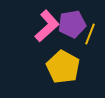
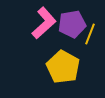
pink L-shape: moved 3 px left, 3 px up
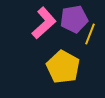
purple pentagon: moved 2 px right, 5 px up
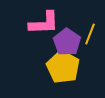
purple pentagon: moved 7 px left, 23 px down; rotated 28 degrees counterclockwise
pink L-shape: rotated 40 degrees clockwise
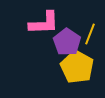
yellow pentagon: moved 14 px right
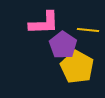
yellow line: moved 2 px left, 4 px up; rotated 75 degrees clockwise
purple pentagon: moved 4 px left, 3 px down
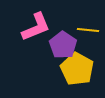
pink L-shape: moved 8 px left, 4 px down; rotated 20 degrees counterclockwise
yellow pentagon: moved 2 px down
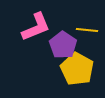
yellow line: moved 1 px left
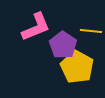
yellow line: moved 4 px right, 1 px down
yellow pentagon: moved 2 px up
